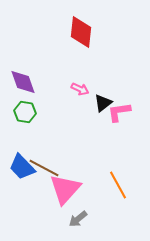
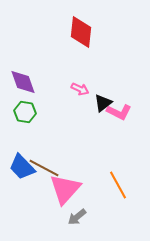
pink L-shape: rotated 145 degrees counterclockwise
gray arrow: moved 1 px left, 2 px up
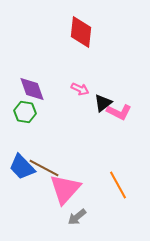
purple diamond: moved 9 px right, 7 px down
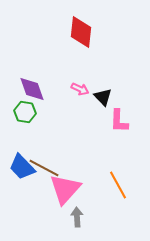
black triangle: moved 6 px up; rotated 36 degrees counterclockwise
pink L-shape: moved 9 px down; rotated 65 degrees clockwise
gray arrow: rotated 126 degrees clockwise
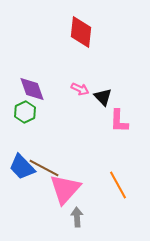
green hexagon: rotated 25 degrees clockwise
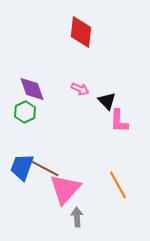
black triangle: moved 4 px right, 4 px down
blue trapezoid: rotated 64 degrees clockwise
